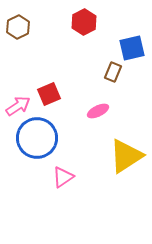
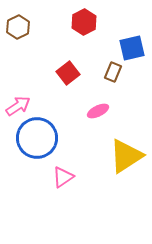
red square: moved 19 px right, 21 px up; rotated 15 degrees counterclockwise
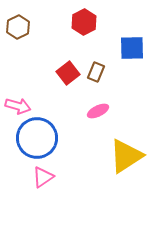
blue square: rotated 12 degrees clockwise
brown rectangle: moved 17 px left
pink arrow: rotated 50 degrees clockwise
pink triangle: moved 20 px left
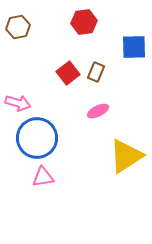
red hexagon: rotated 20 degrees clockwise
brown hexagon: rotated 15 degrees clockwise
blue square: moved 2 px right, 1 px up
pink arrow: moved 3 px up
pink triangle: rotated 25 degrees clockwise
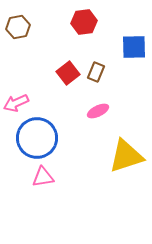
pink arrow: moved 2 px left; rotated 140 degrees clockwise
yellow triangle: rotated 15 degrees clockwise
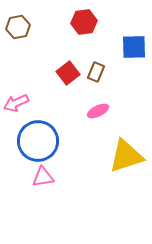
blue circle: moved 1 px right, 3 px down
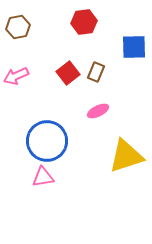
pink arrow: moved 27 px up
blue circle: moved 9 px right
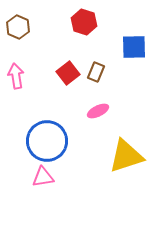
red hexagon: rotated 25 degrees clockwise
brown hexagon: rotated 25 degrees counterclockwise
pink arrow: rotated 105 degrees clockwise
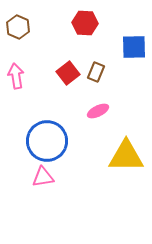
red hexagon: moved 1 px right, 1 px down; rotated 15 degrees counterclockwise
yellow triangle: rotated 18 degrees clockwise
